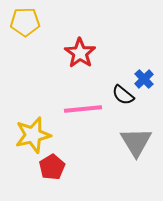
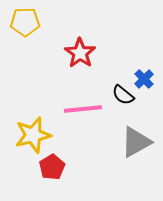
gray triangle: rotated 32 degrees clockwise
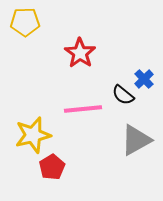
gray triangle: moved 2 px up
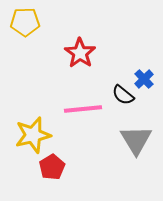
gray triangle: rotated 32 degrees counterclockwise
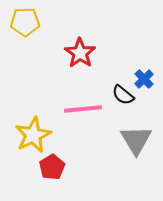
yellow star: rotated 12 degrees counterclockwise
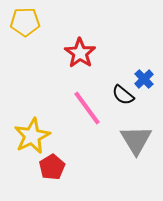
pink line: moved 4 px right, 1 px up; rotated 60 degrees clockwise
yellow star: moved 1 px left, 1 px down
